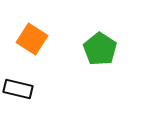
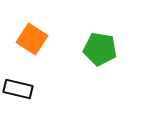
green pentagon: rotated 24 degrees counterclockwise
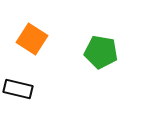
green pentagon: moved 1 px right, 3 px down
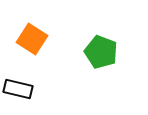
green pentagon: rotated 12 degrees clockwise
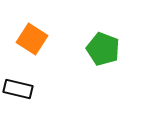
green pentagon: moved 2 px right, 3 px up
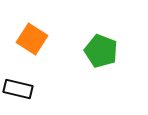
green pentagon: moved 2 px left, 2 px down
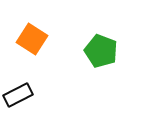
black rectangle: moved 6 px down; rotated 40 degrees counterclockwise
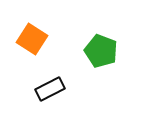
black rectangle: moved 32 px right, 6 px up
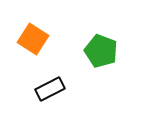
orange square: moved 1 px right
